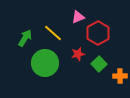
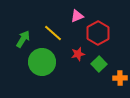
pink triangle: moved 1 px left, 1 px up
green arrow: moved 2 px left, 1 px down
green circle: moved 3 px left, 1 px up
orange cross: moved 2 px down
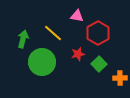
pink triangle: rotated 32 degrees clockwise
green arrow: rotated 18 degrees counterclockwise
